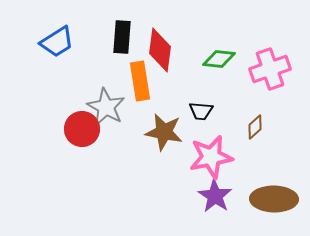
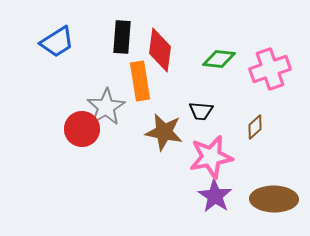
gray star: rotated 12 degrees clockwise
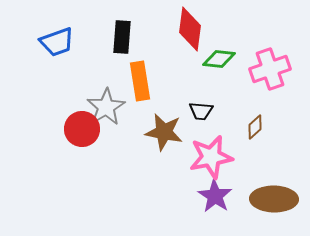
blue trapezoid: rotated 12 degrees clockwise
red diamond: moved 30 px right, 21 px up
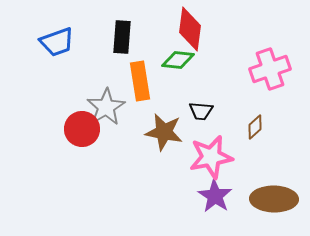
green diamond: moved 41 px left, 1 px down
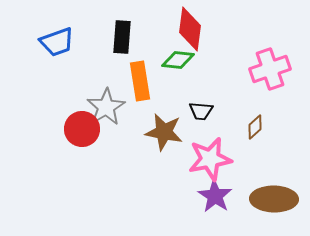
pink star: moved 1 px left, 2 px down
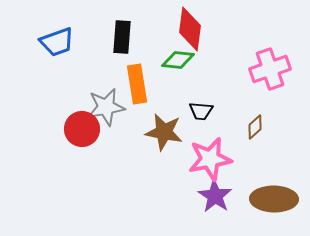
orange rectangle: moved 3 px left, 3 px down
gray star: rotated 21 degrees clockwise
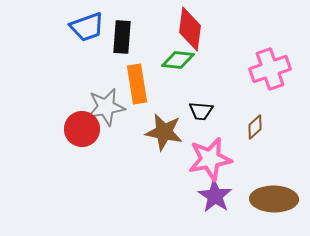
blue trapezoid: moved 30 px right, 15 px up
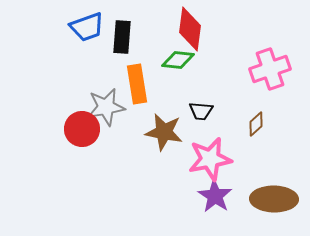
brown diamond: moved 1 px right, 3 px up
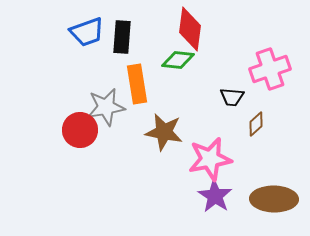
blue trapezoid: moved 5 px down
black trapezoid: moved 31 px right, 14 px up
red circle: moved 2 px left, 1 px down
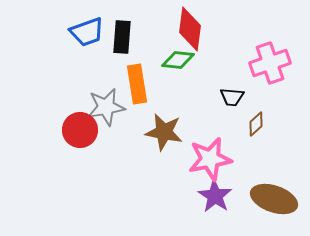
pink cross: moved 6 px up
brown ellipse: rotated 18 degrees clockwise
